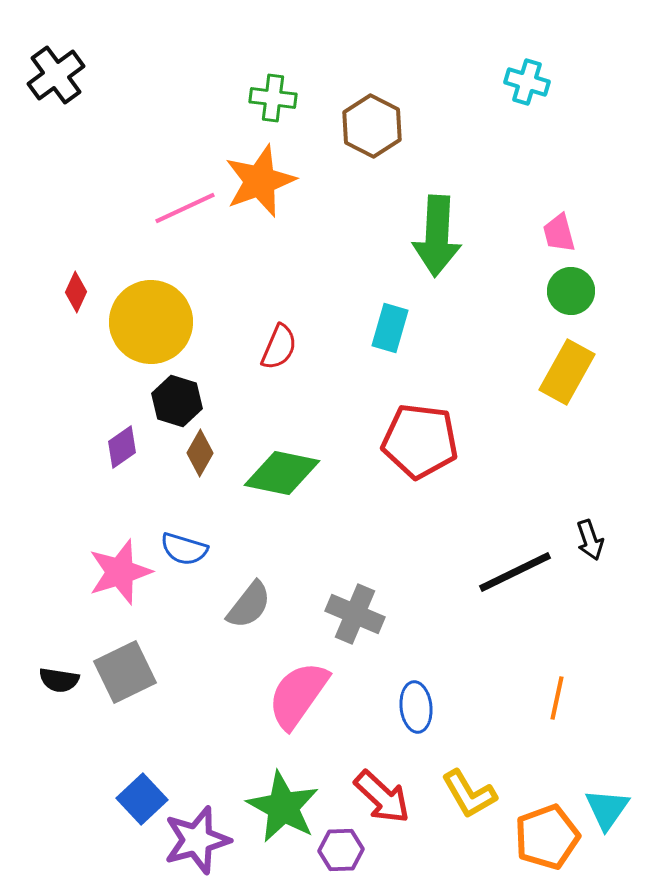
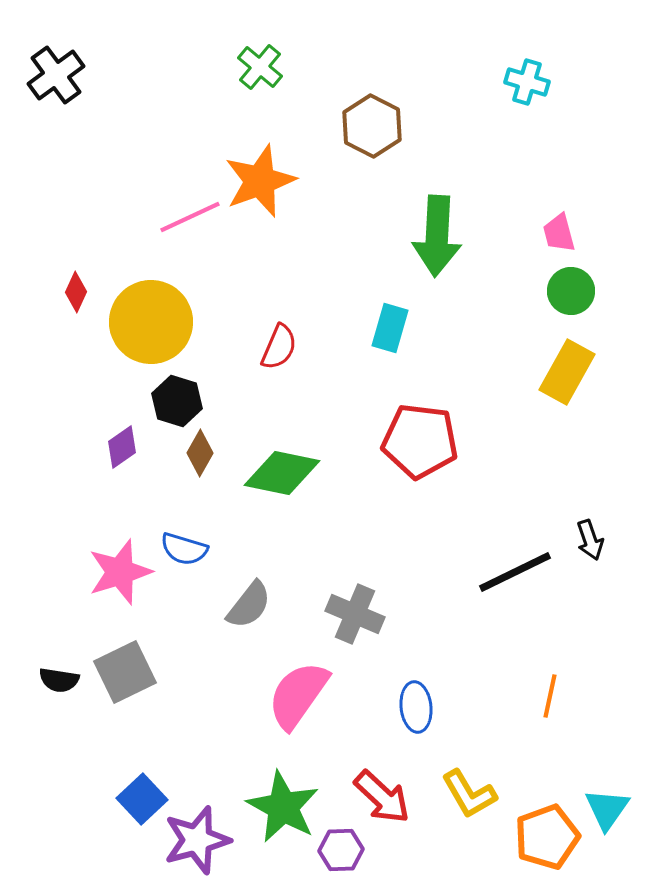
green cross: moved 13 px left, 31 px up; rotated 33 degrees clockwise
pink line: moved 5 px right, 9 px down
orange line: moved 7 px left, 2 px up
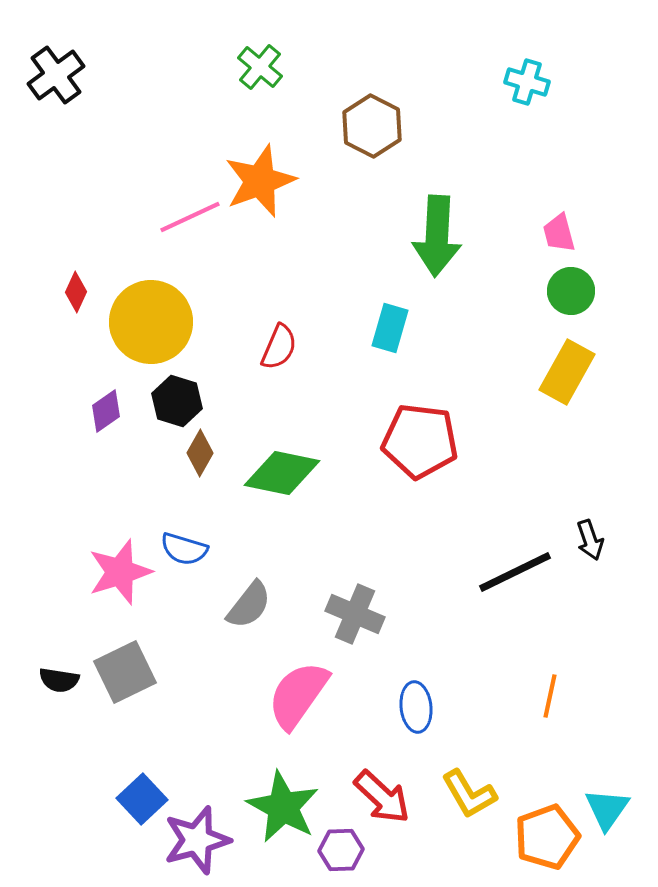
purple diamond: moved 16 px left, 36 px up
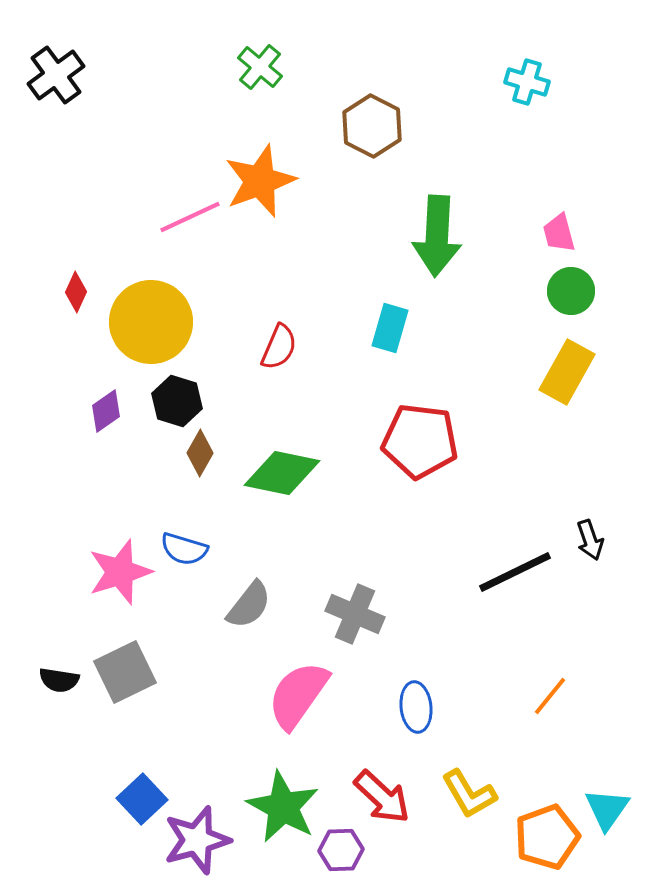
orange line: rotated 27 degrees clockwise
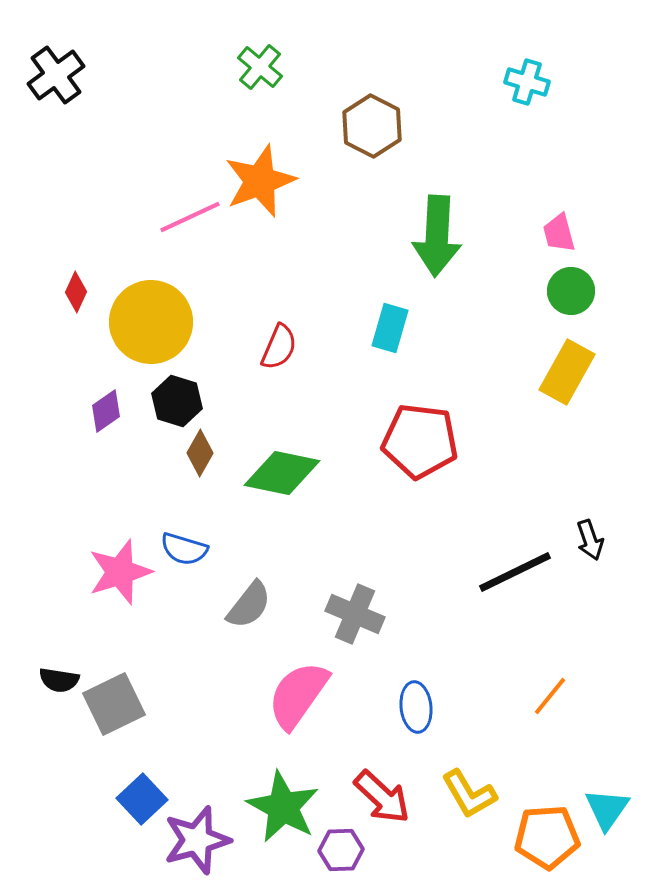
gray square: moved 11 px left, 32 px down
orange pentagon: rotated 16 degrees clockwise
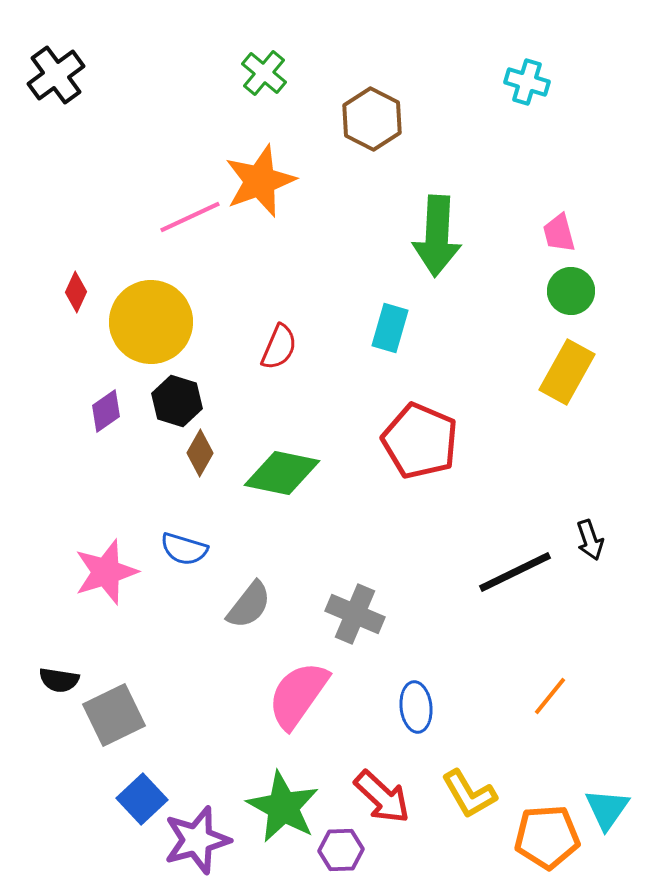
green cross: moved 4 px right, 6 px down
brown hexagon: moved 7 px up
red pentagon: rotated 16 degrees clockwise
pink star: moved 14 px left
gray square: moved 11 px down
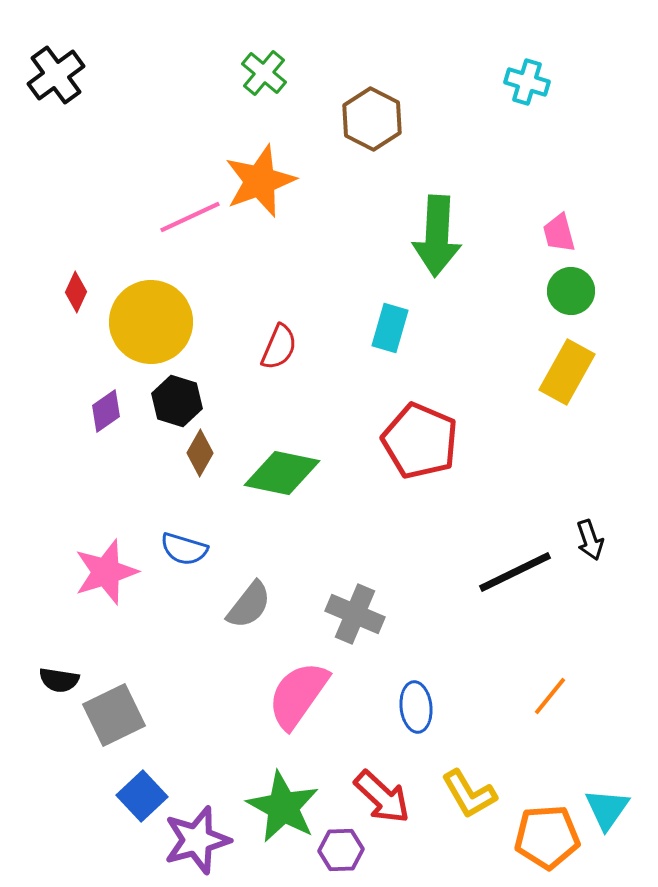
blue square: moved 3 px up
